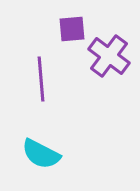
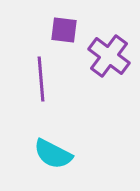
purple square: moved 8 px left, 1 px down; rotated 12 degrees clockwise
cyan semicircle: moved 12 px right
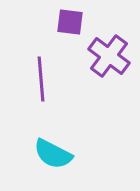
purple square: moved 6 px right, 8 px up
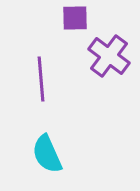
purple square: moved 5 px right, 4 px up; rotated 8 degrees counterclockwise
cyan semicircle: moved 6 px left; rotated 39 degrees clockwise
